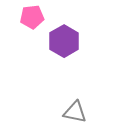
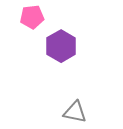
purple hexagon: moved 3 px left, 5 px down
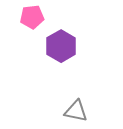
gray triangle: moved 1 px right, 1 px up
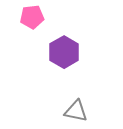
purple hexagon: moved 3 px right, 6 px down
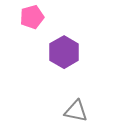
pink pentagon: rotated 10 degrees counterclockwise
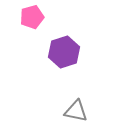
purple hexagon: rotated 12 degrees clockwise
